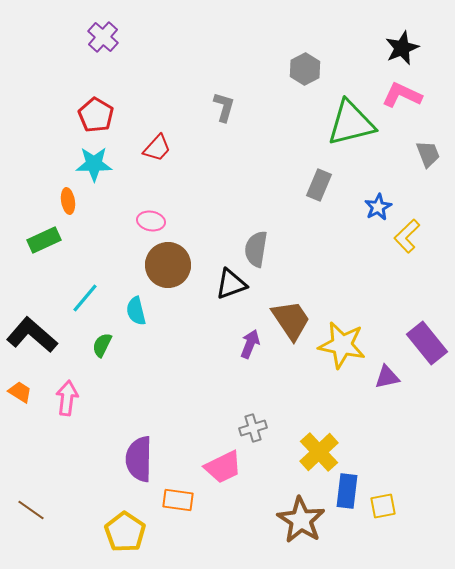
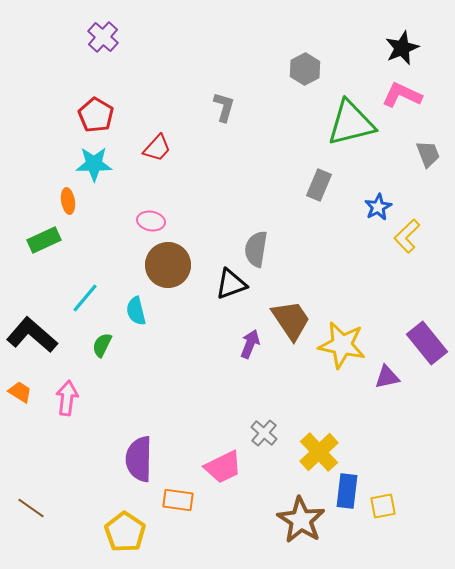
gray cross: moved 11 px right, 5 px down; rotated 32 degrees counterclockwise
brown line: moved 2 px up
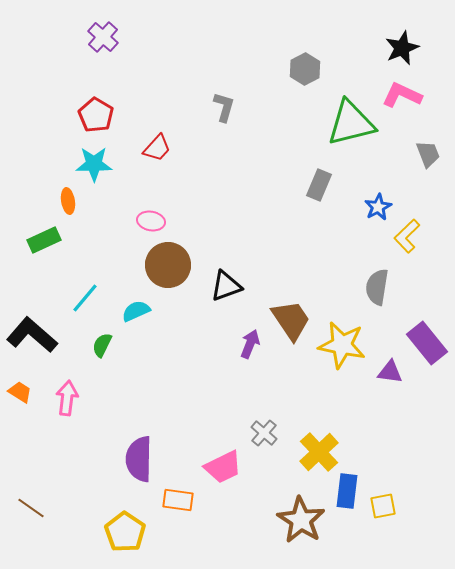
gray semicircle: moved 121 px right, 38 px down
black triangle: moved 5 px left, 2 px down
cyan semicircle: rotated 80 degrees clockwise
purple triangle: moved 3 px right, 5 px up; rotated 20 degrees clockwise
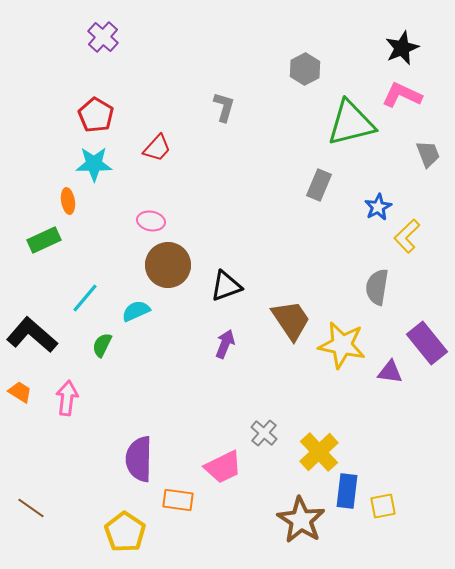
purple arrow: moved 25 px left
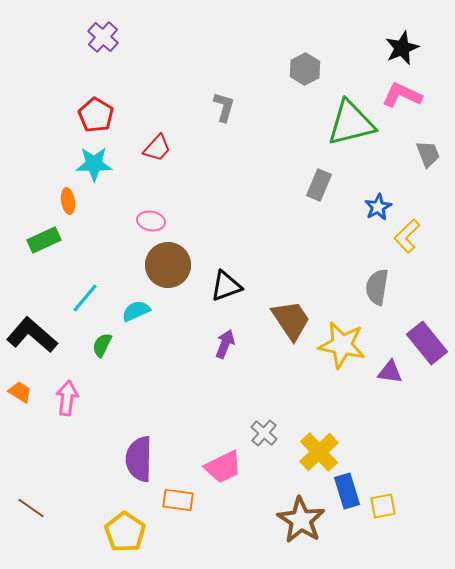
blue rectangle: rotated 24 degrees counterclockwise
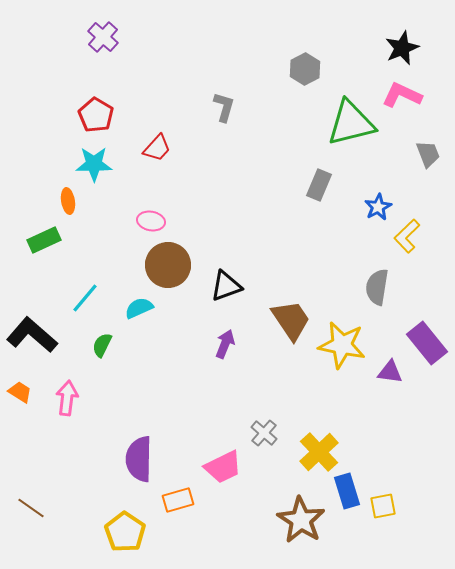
cyan semicircle: moved 3 px right, 3 px up
orange rectangle: rotated 24 degrees counterclockwise
